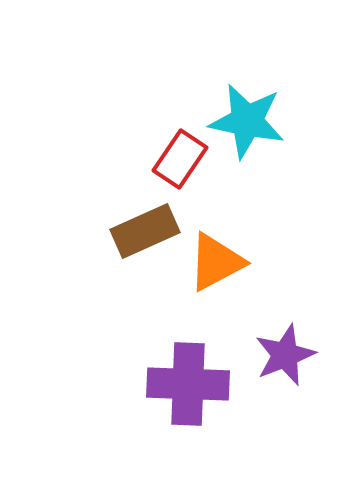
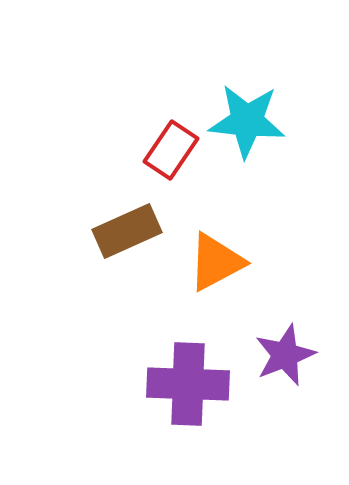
cyan star: rotated 6 degrees counterclockwise
red rectangle: moved 9 px left, 9 px up
brown rectangle: moved 18 px left
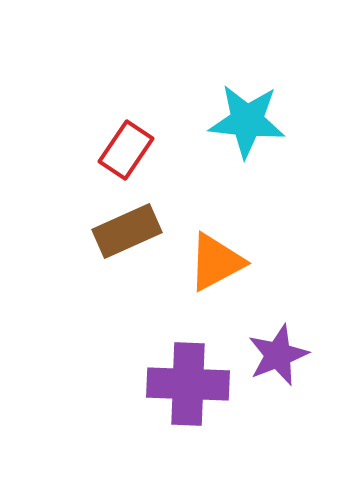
red rectangle: moved 45 px left
purple star: moved 7 px left
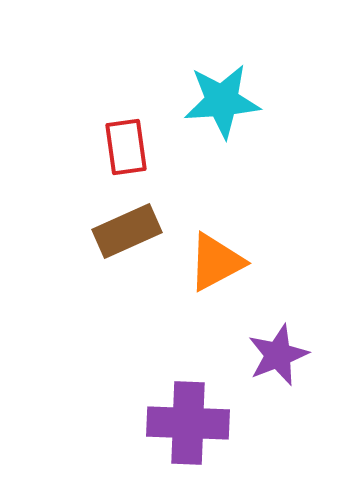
cyan star: moved 25 px left, 20 px up; rotated 10 degrees counterclockwise
red rectangle: moved 3 px up; rotated 42 degrees counterclockwise
purple cross: moved 39 px down
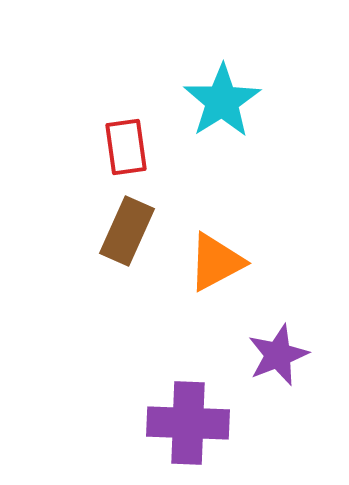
cyan star: rotated 28 degrees counterclockwise
brown rectangle: rotated 42 degrees counterclockwise
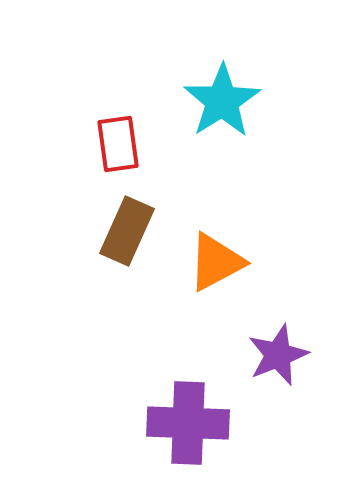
red rectangle: moved 8 px left, 3 px up
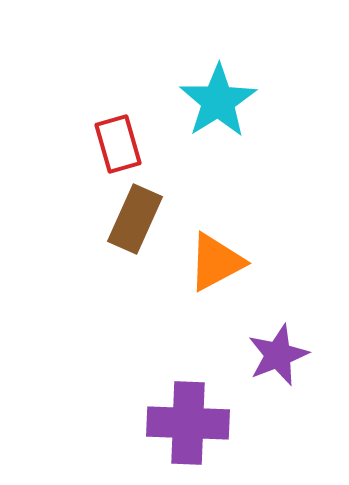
cyan star: moved 4 px left
red rectangle: rotated 8 degrees counterclockwise
brown rectangle: moved 8 px right, 12 px up
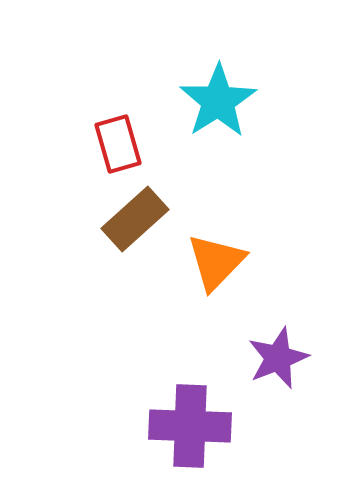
brown rectangle: rotated 24 degrees clockwise
orange triangle: rotated 18 degrees counterclockwise
purple star: moved 3 px down
purple cross: moved 2 px right, 3 px down
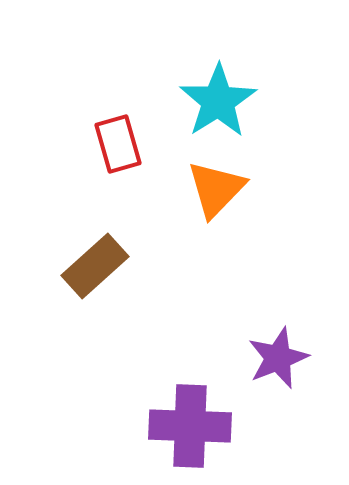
brown rectangle: moved 40 px left, 47 px down
orange triangle: moved 73 px up
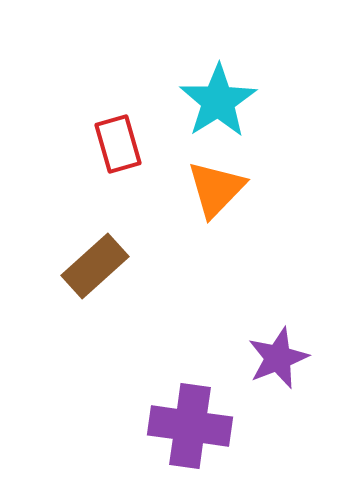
purple cross: rotated 6 degrees clockwise
